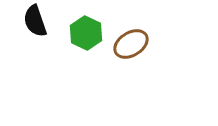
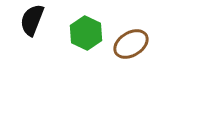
black semicircle: moved 3 px left, 1 px up; rotated 40 degrees clockwise
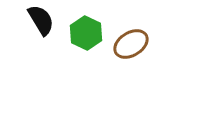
black semicircle: moved 9 px right; rotated 128 degrees clockwise
